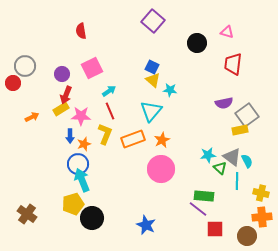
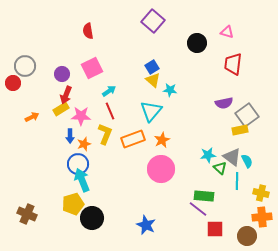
red semicircle at (81, 31): moved 7 px right
blue square at (152, 67): rotated 32 degrees clockwise
brown cross at (27, 214): rotated 12 degrees counterclockwise
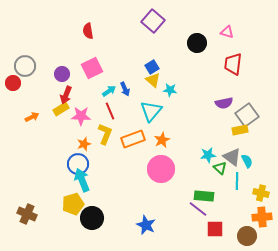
blue arrow at (70, 136): moved 55 px right, 47 px up; rotated 24 degrees counterclockwise
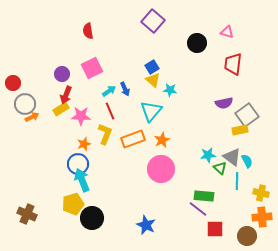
gray circle at (25, 66): moved 38 px down
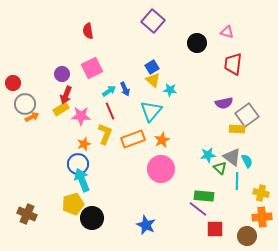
yellow rectangle at (240, 130): moved 3 px left, 1 px up; rotated 14 degrees clockwise
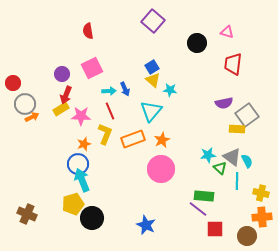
cyan arrow at (109, 91): rotated 32 degrees clockwise
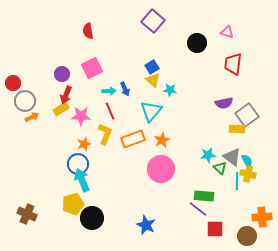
gray circle at (25, 104): moved 3 px up
yellow cross at (261, 193): moved 13 px left, 19 px up
